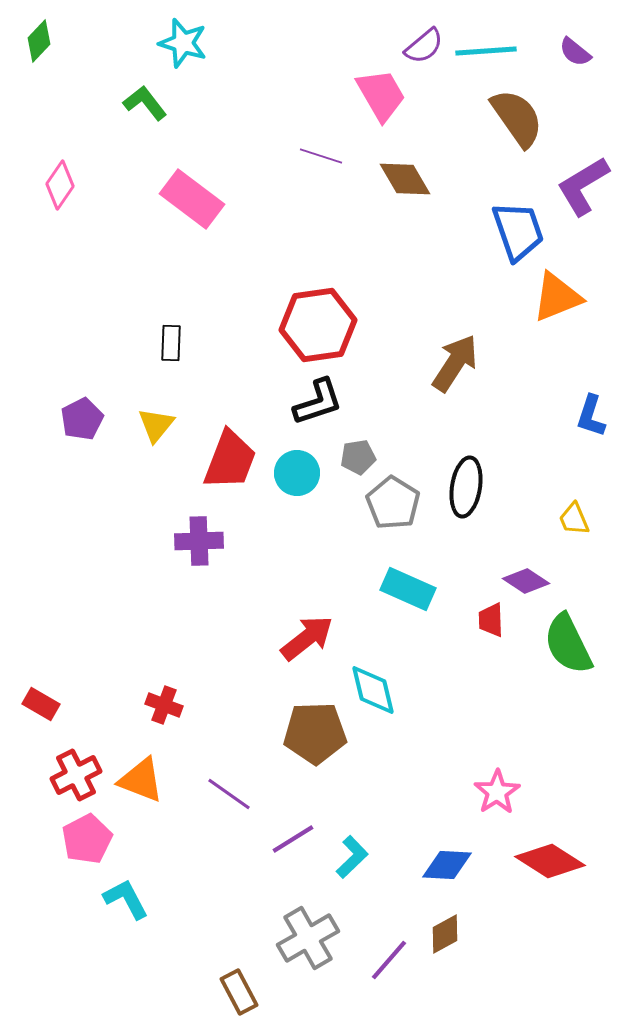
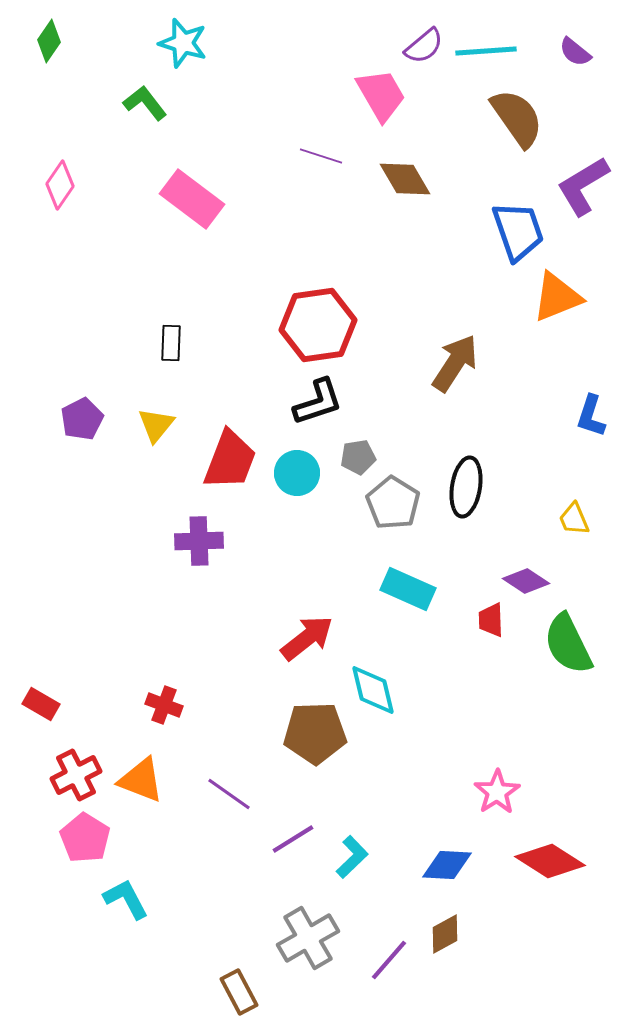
green diamond at (39, 41): moved 10 px right; rotated 9 degrees counterclockwise
pink pentagon at (87, 839): moved 2 px left, 1 px up; rotated 12 degrees counterclockwise
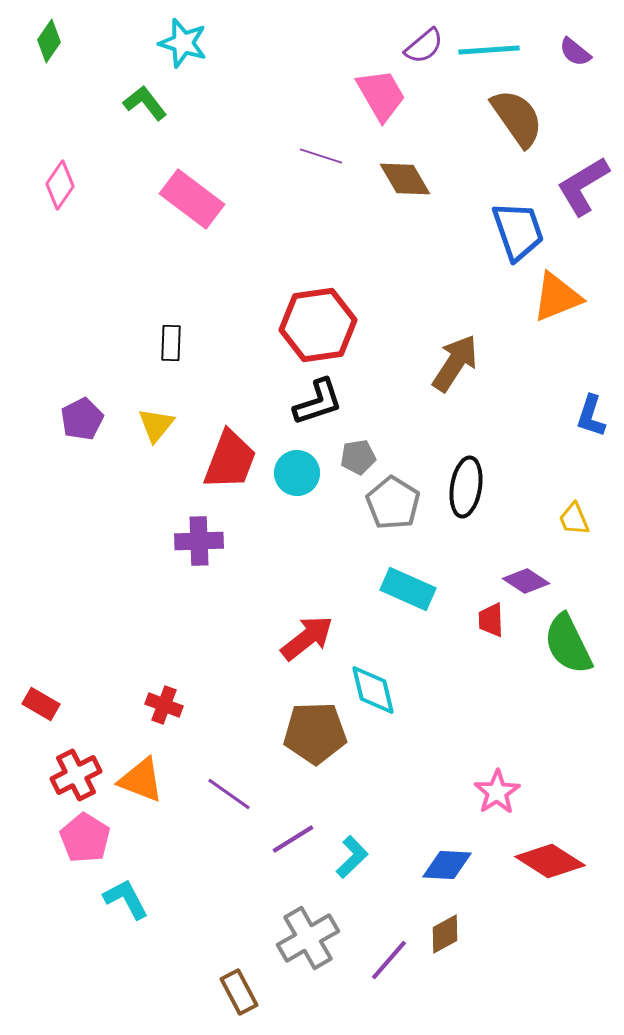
cyan line at (486, 51): moved 3 px right, 1 px up
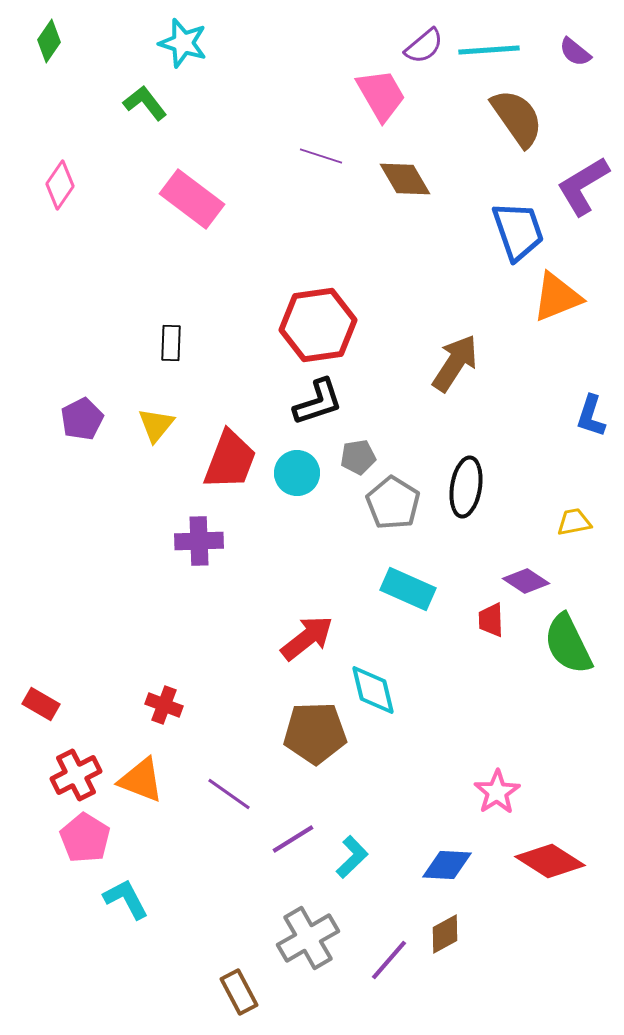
yellow trapezoid at (574, 519): moved 3 px down; rotated 102 degrees clockwise
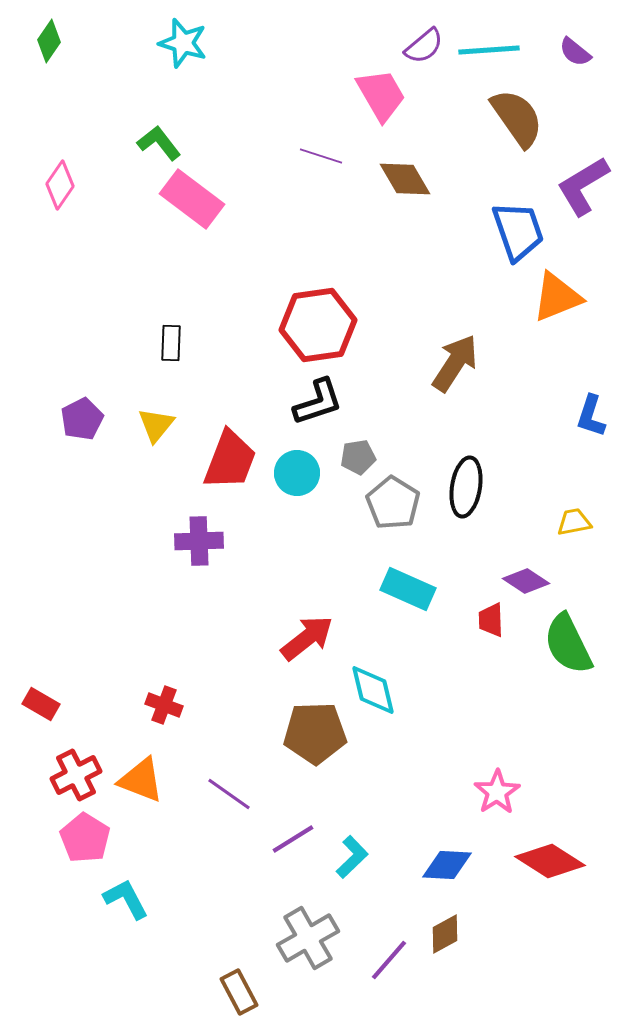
green L-shape at (145, 103): moved 14 px right, 40 px down
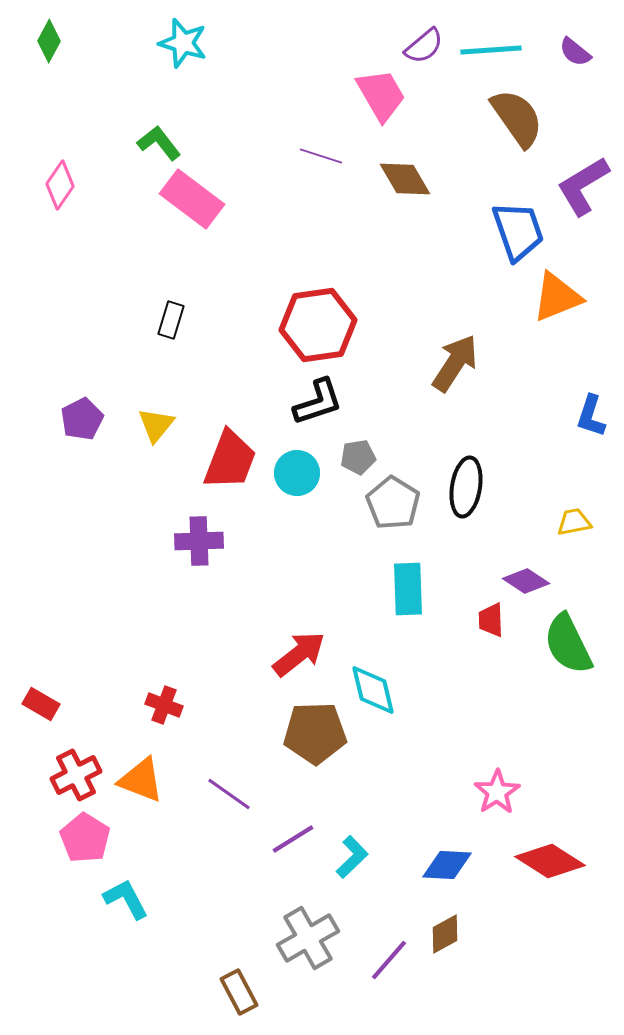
green diamond at (49, 41): rotated 6 degrees counterclockwise
cyan line at (489, 50): moved 2 px right
black rectangle at (171, 343): moved 23 px up; rotated 15 degrees clockwise
cyan rectangle at (408, 589): rotated 64 degrees clockwise
red arrow at (307, 638): moved 8 px left, 16 px down
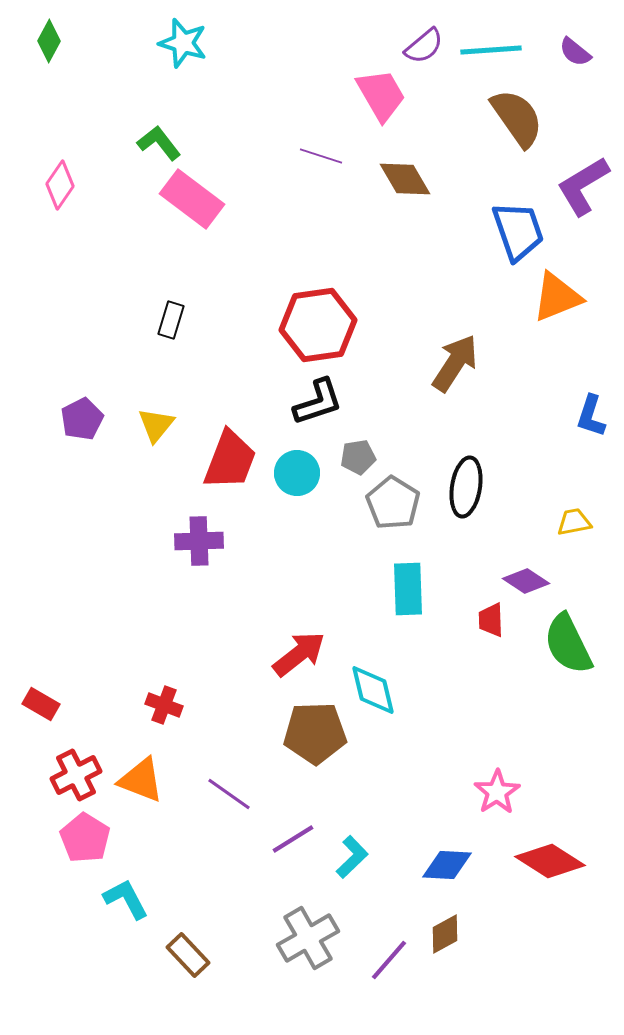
brown rectangle at (239, 992): moved 51 px left, 37 px up; rotated 15 degrees counterclockwise
